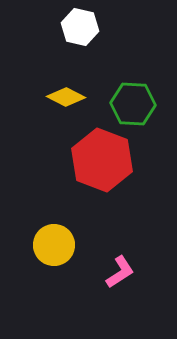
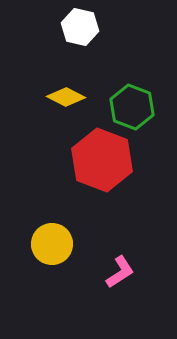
green hexagon: moved 1 px left, 3 px down; rotated 18 degrees clockwise
yellow circle: moved 2 px left, 1 px up
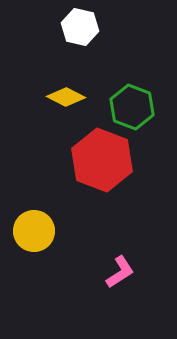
yellow circle: moved 18 px left, 13 px up
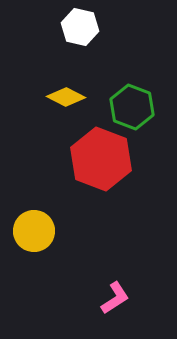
red hexagon: moved 1 px left, 1 px up
pink L-shape: moved 5 px left, 26 px down
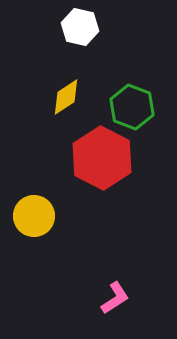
yellow diamond: rotated 60 degrees counterclockwise
red hexagon: moved 1 px right, 1 px up; rotated 6 degrees clockwise
yellow circle: moved 15 px up
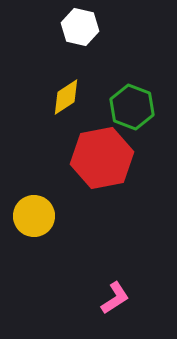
red hexagon: rotated 22 degrees clockwise
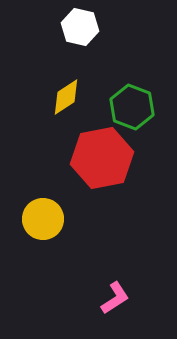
yellow circle: moved 9 px right, 3 px down
